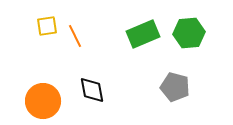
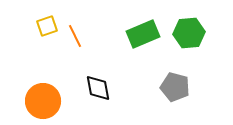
yellow square: rotated 10 degrees counterclockwise
black diamond: moved 6 px right, 2 px up
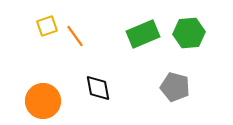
orange line: rotated 10 degrees counterclockwise
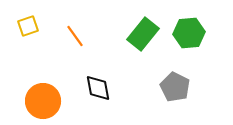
yellow square: moved 19 px left
green rectangle: rotated 28 degrees counterclockwise
gray pentagon: rotated 12 degrees clockwise
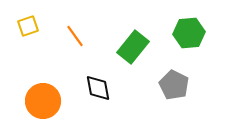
green rectangle: moved 10 px left, 13 px down
gray pentagon: moved 1 px left, 2 px up
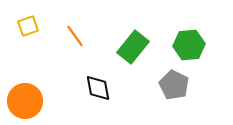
green hexagon: moved 12 px down
orange circle: moved 18 px left
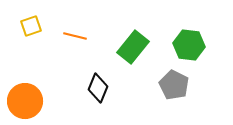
yellow square: moved 3 px right
orange line: rotated 40 degrees counterclockwise
green hexagon: rotated 12 degrees clockwise
black diamond: rotated 32 degrees clockwise
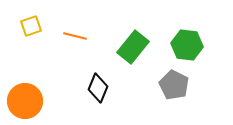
green hexagon: moved 2 px left
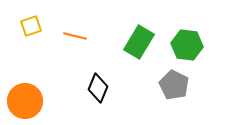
green rectangle: moved 6 px right, 5 px up; rotated 8 degrees counterclockwise
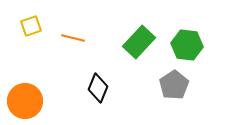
orange line: moved 2 px left, 2 px down
green rectangle: rotated 12 degrees clockwise
gray pentagon: rotated 12 degrees clockwise
